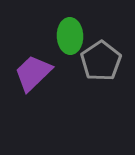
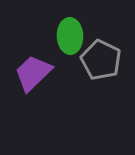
gray pentagon: moved 1 px up; rotated 12 degrees counterclockwise
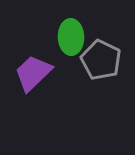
green ellipse: moved 1 px right, 1 px down
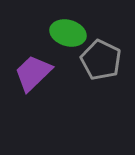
green ellipse: moved 3 px left, 4 px up; rotated 72 degrees counterclockwise
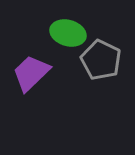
purple trapezoid: moved 2 px left
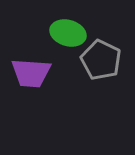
purple trapezoid: rotated 132 degrees counterclockwise
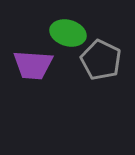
purple trapezoid: moved 2 px right, 8 px up
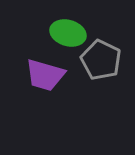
purple trapezoid: moved 12 px right, 10 px down; rotated 12 degrees clockwise
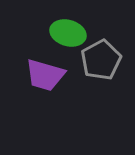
gray pentagon: rotated 18 degrees clockwise
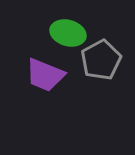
purple trapezoid: rotated 6 degrees clockwise
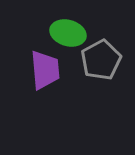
purple trapezoid: moved 5 px up; rotated 117 degrees counterclockwise
